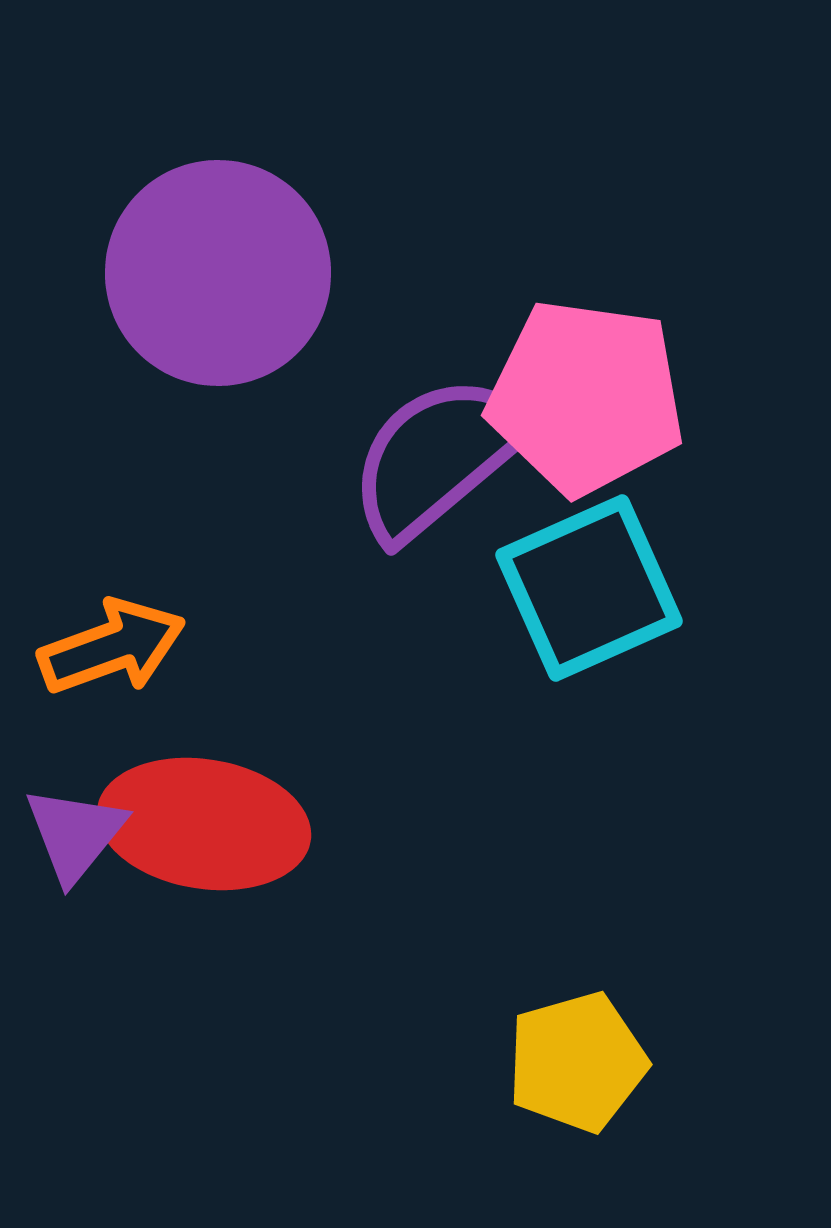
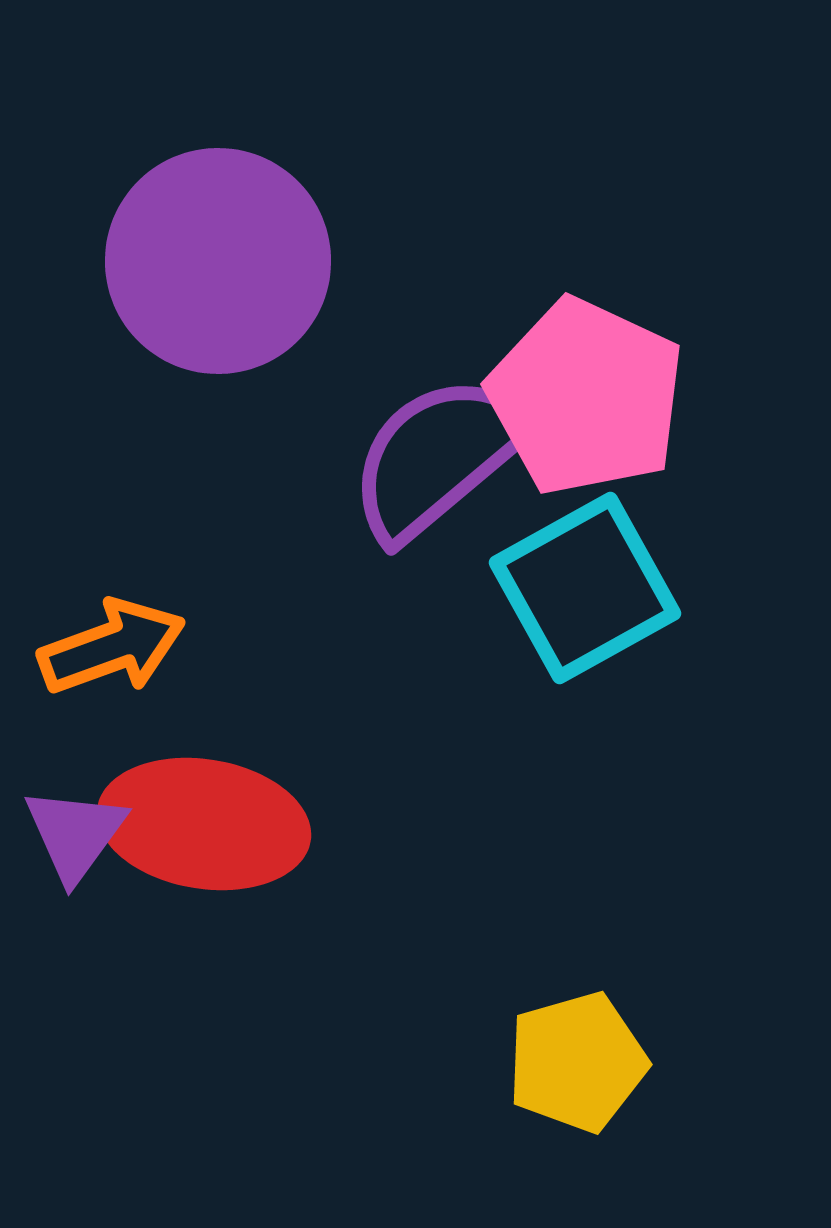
purple circle: moved 12 px up
pink pentagon: rotated 17 degrees clockwise
cyan square: moved 4 px left; rotated 5 degrees counterclockwise
purple triangle: rotated 3 degrees counterclockwise
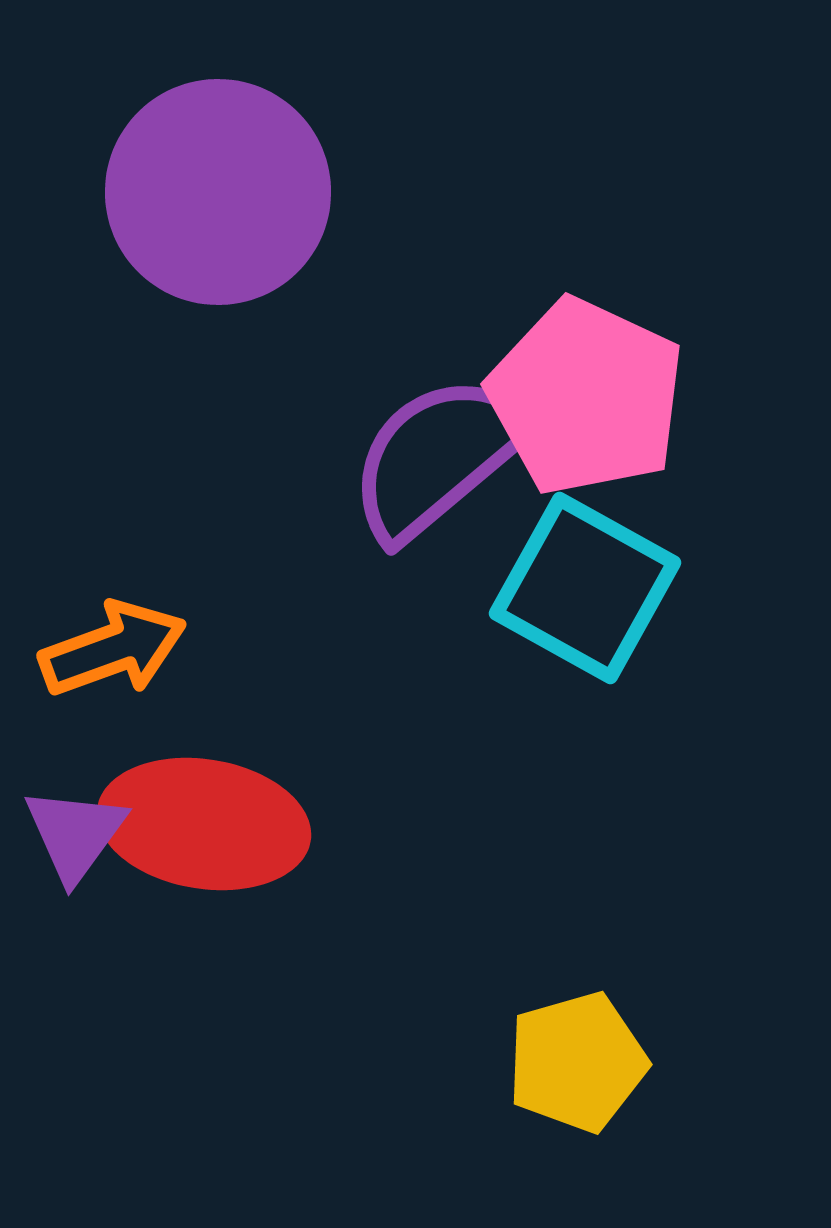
purple circle: moved 69 px up
cyan square: rotated 32 degrees counterclockwise
orange arrow: moved 1 px right, 2 px down
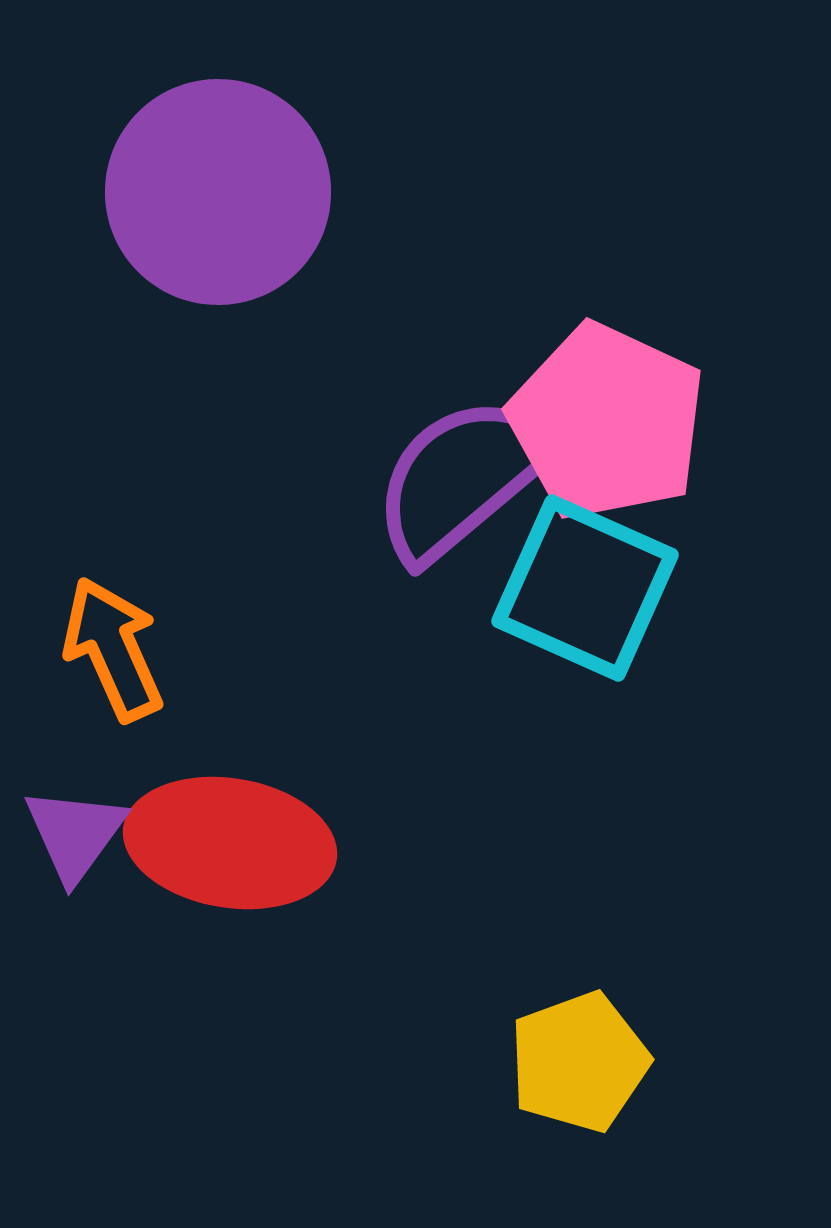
pink pentagon: moved 21 px right, 25 px down
purple semicircle: moved 24 px right, 21 px down
cyan square: rotated 5 degrees counterclockwise
orange arrow: rotated 94 degrees counterclockwise
red ellipse: moved 26 px right, 19 px down
yellow pentagon: moved 2 px right; rotated 4 degrees counterclockwise
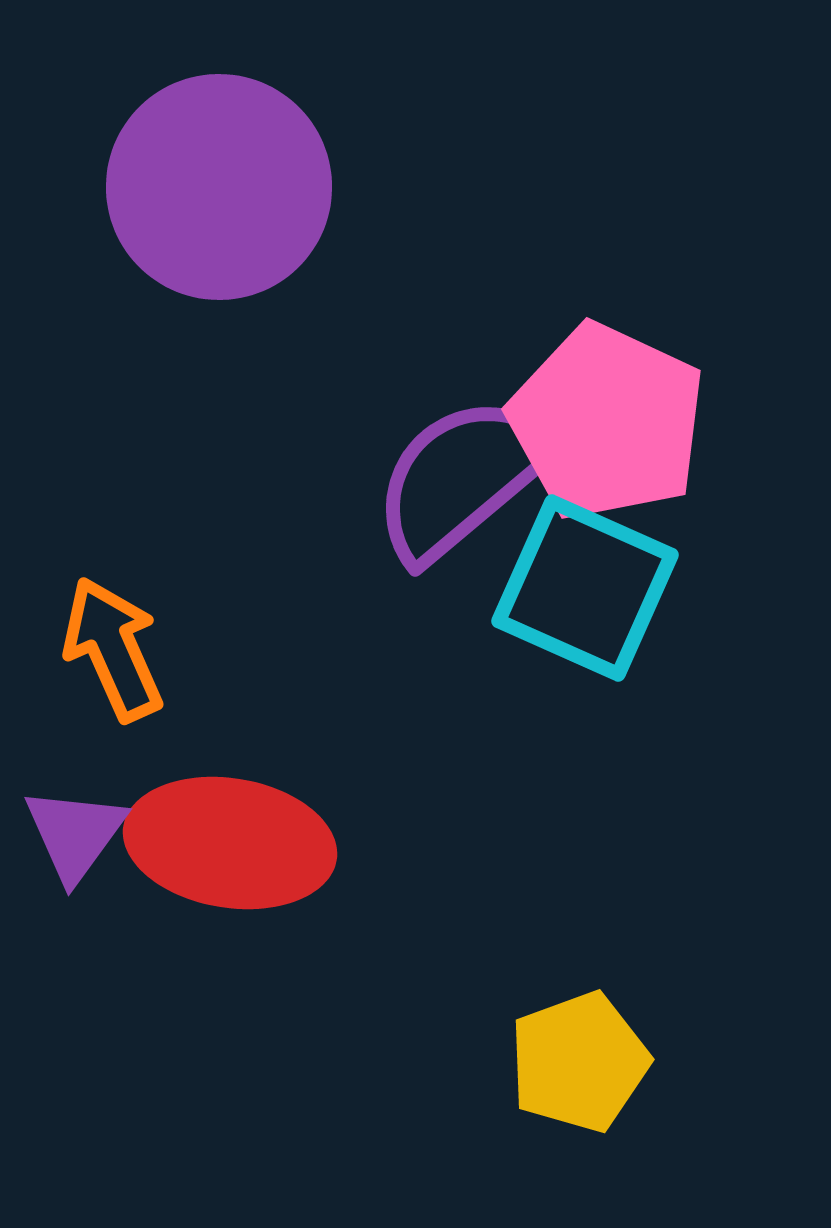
purple circle: moved 1 px right, 5 px up
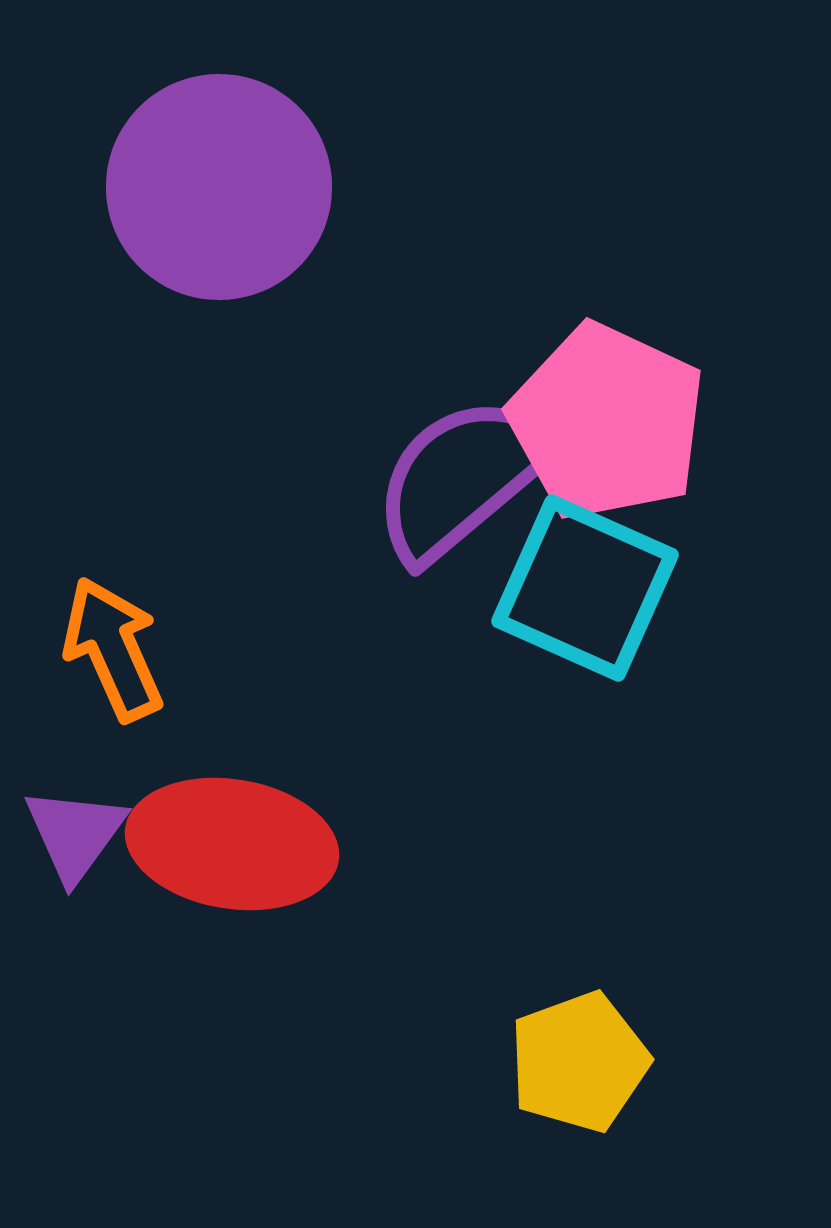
red ellipse: moved 2 px right, 1 px down
